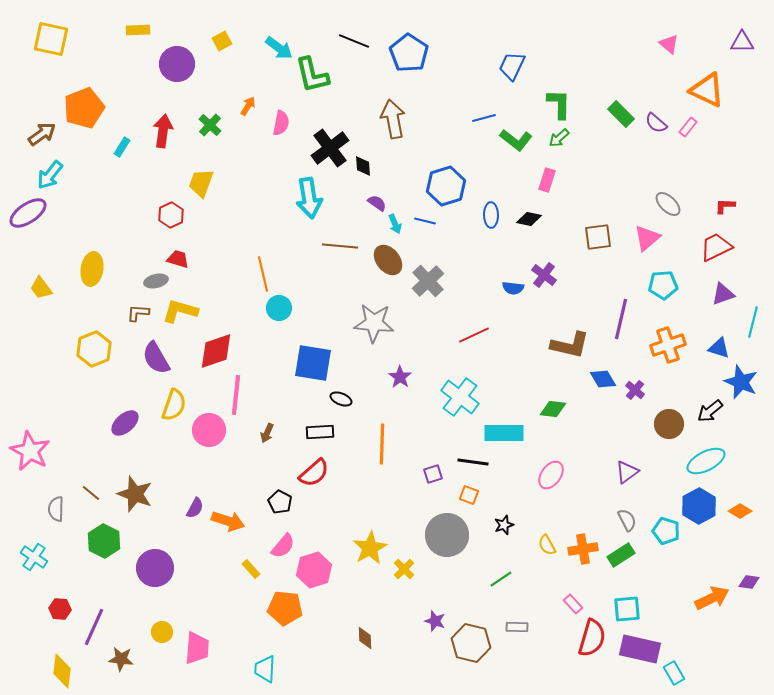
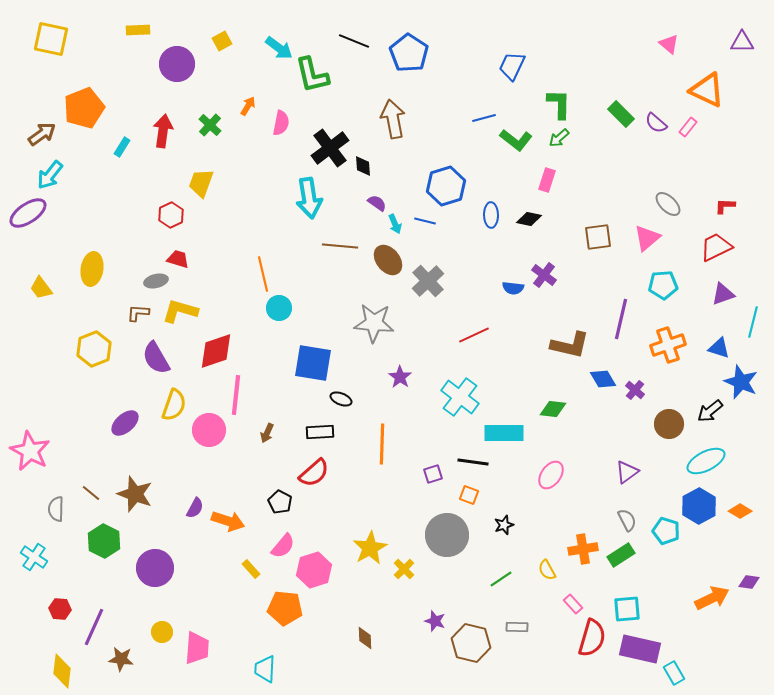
yellow semicircle at (547, 545): moved 25 px down
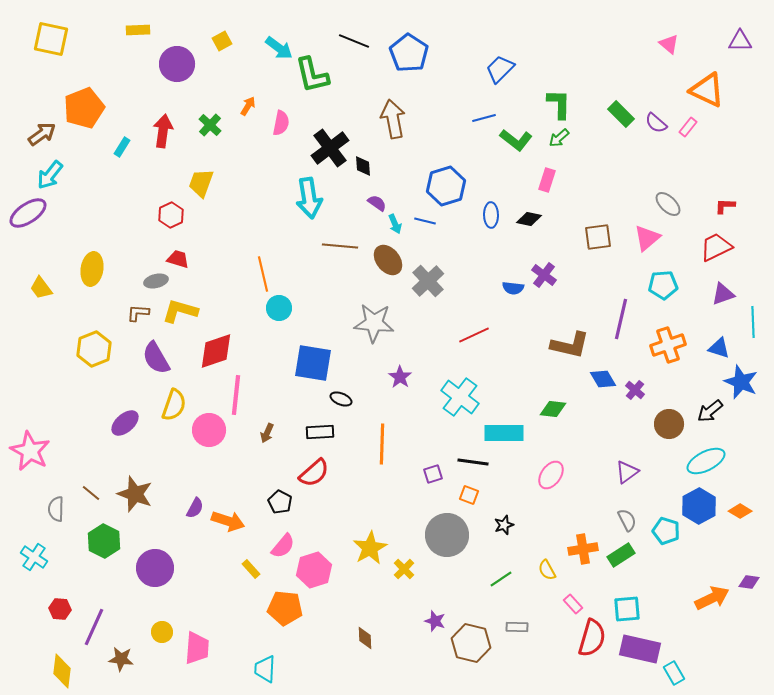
purple triangle at (742, 42): moved 2 px left, 1 px up
blue trapezoid at (512, 66): moved 12 px left, 3 px down; rotated 20 degrees clockwise
cyan line at (753, 322): rotated 16 degrees counterclockwise
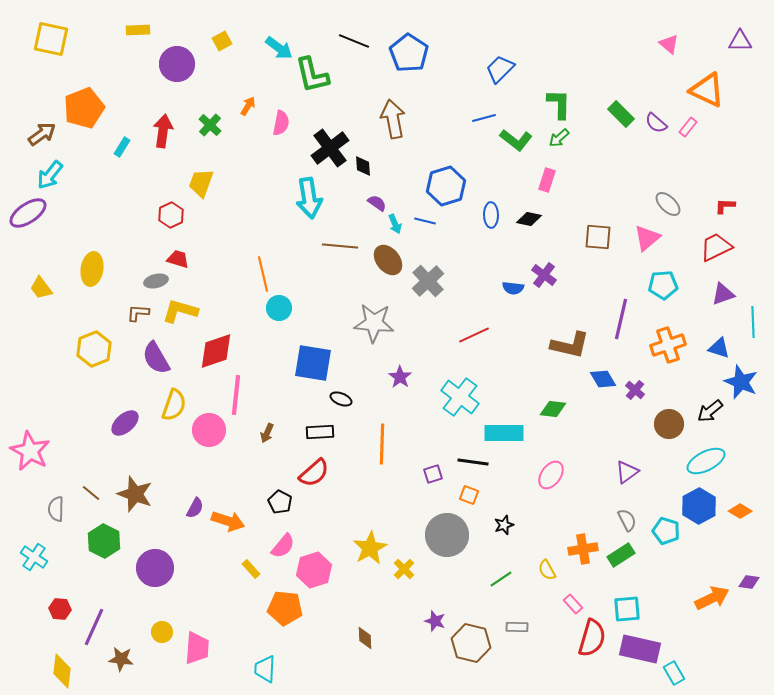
brown square at (598, 237): rotated 12 degrees clockwise
